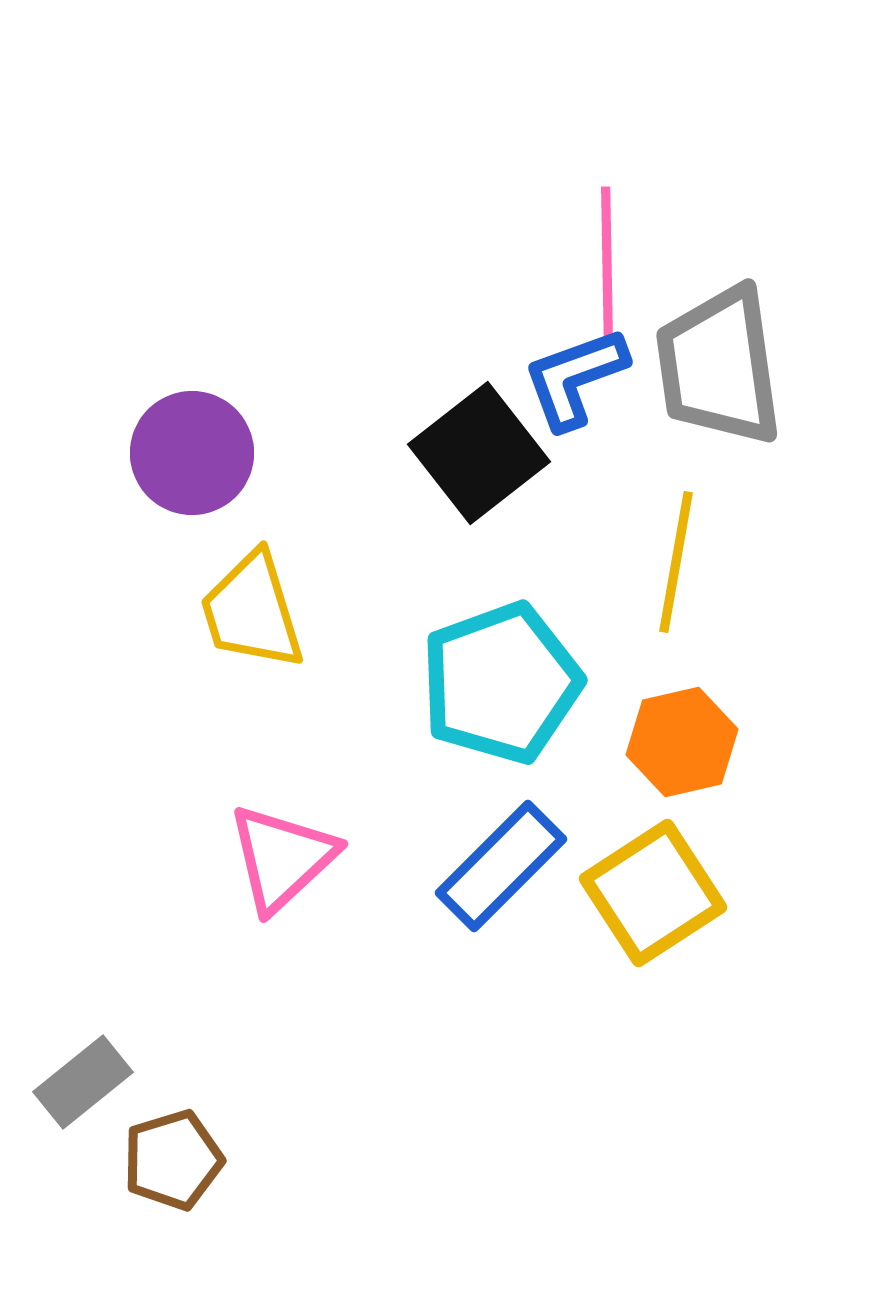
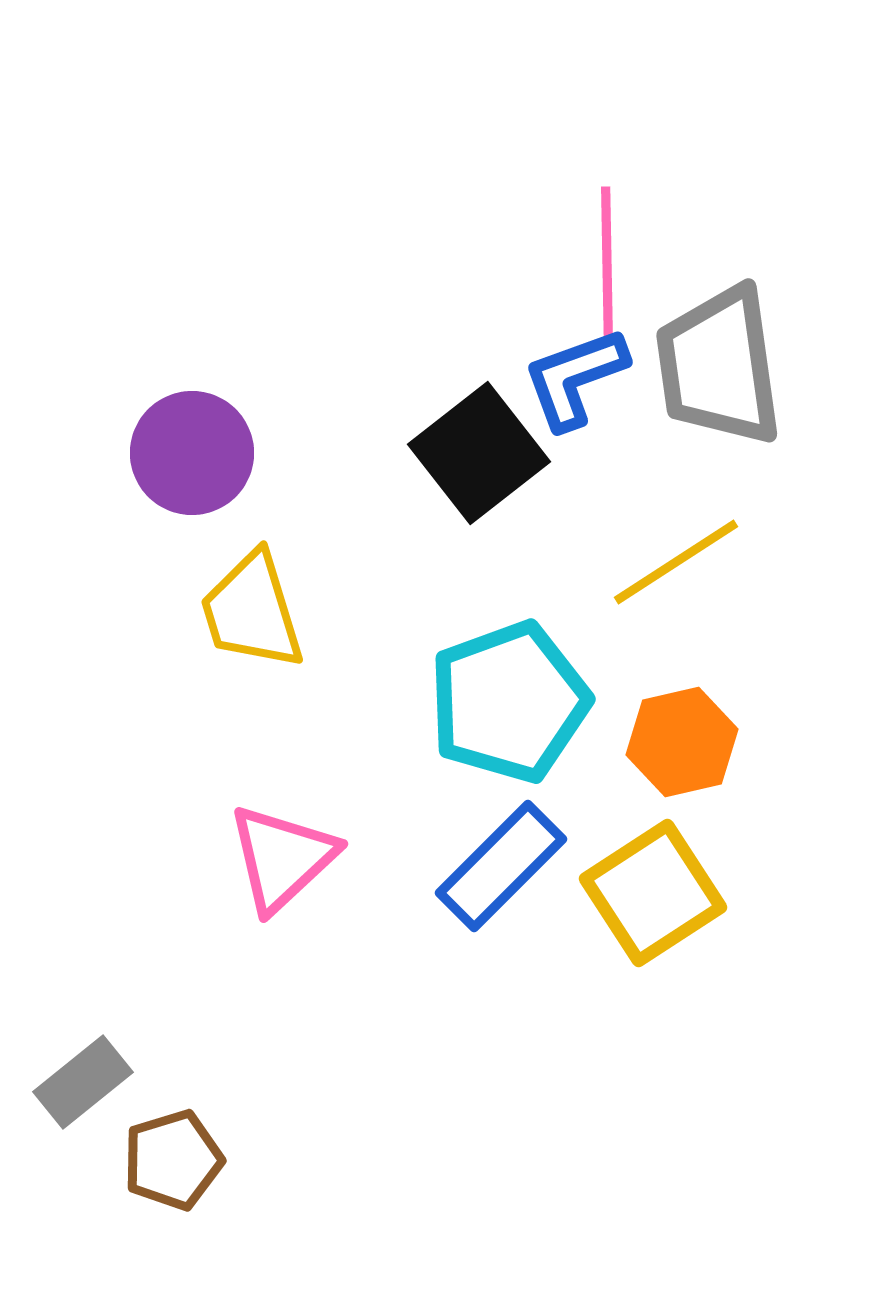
yellow line: rotated 47 degrees clockwise
cyan pentagon: moved 8 px right, 19 px down
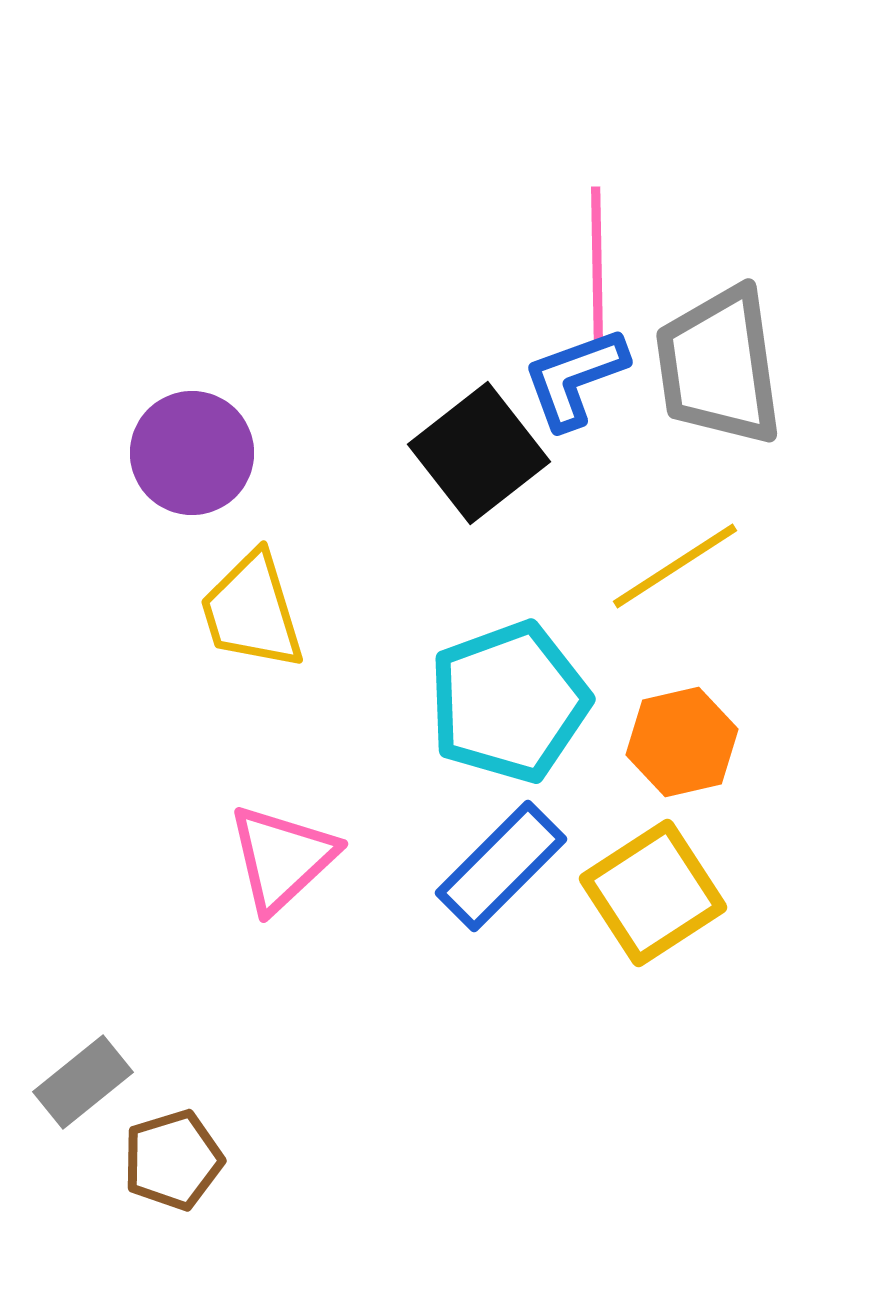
pink line: moved 10 px left
yellow line: moved 1 px left, 4 px down
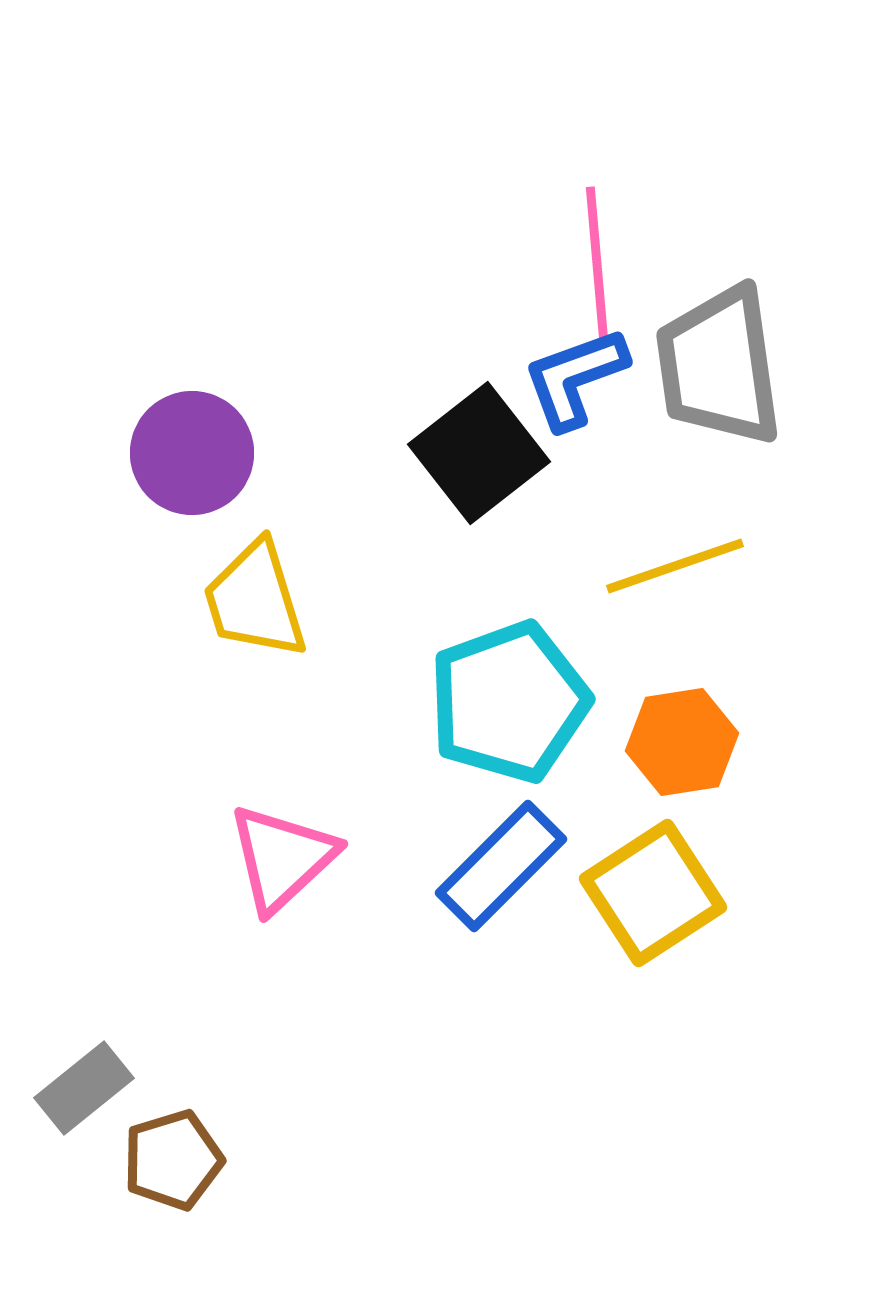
pink line: rotated 4 degrees counterclockwise
yellow line: rotated 14 degrees clockwise
yellow trapezoid: moved 3 px right, 11 px up
orange hexagon: rotated 4 degrees clockwise
gray rectangle: moved 1 px right, 6 px down
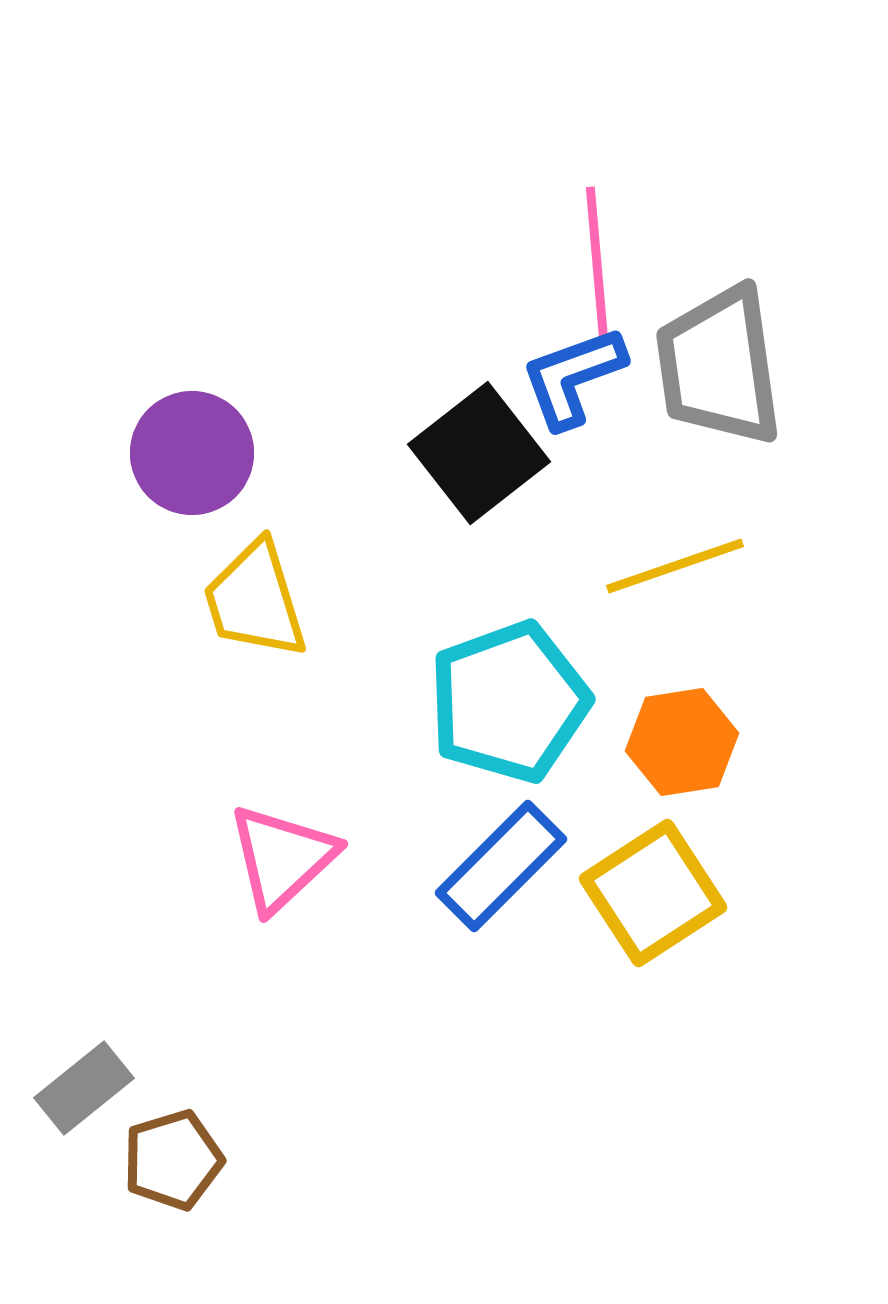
blue L-shape: moved 2 px left, 1 px up
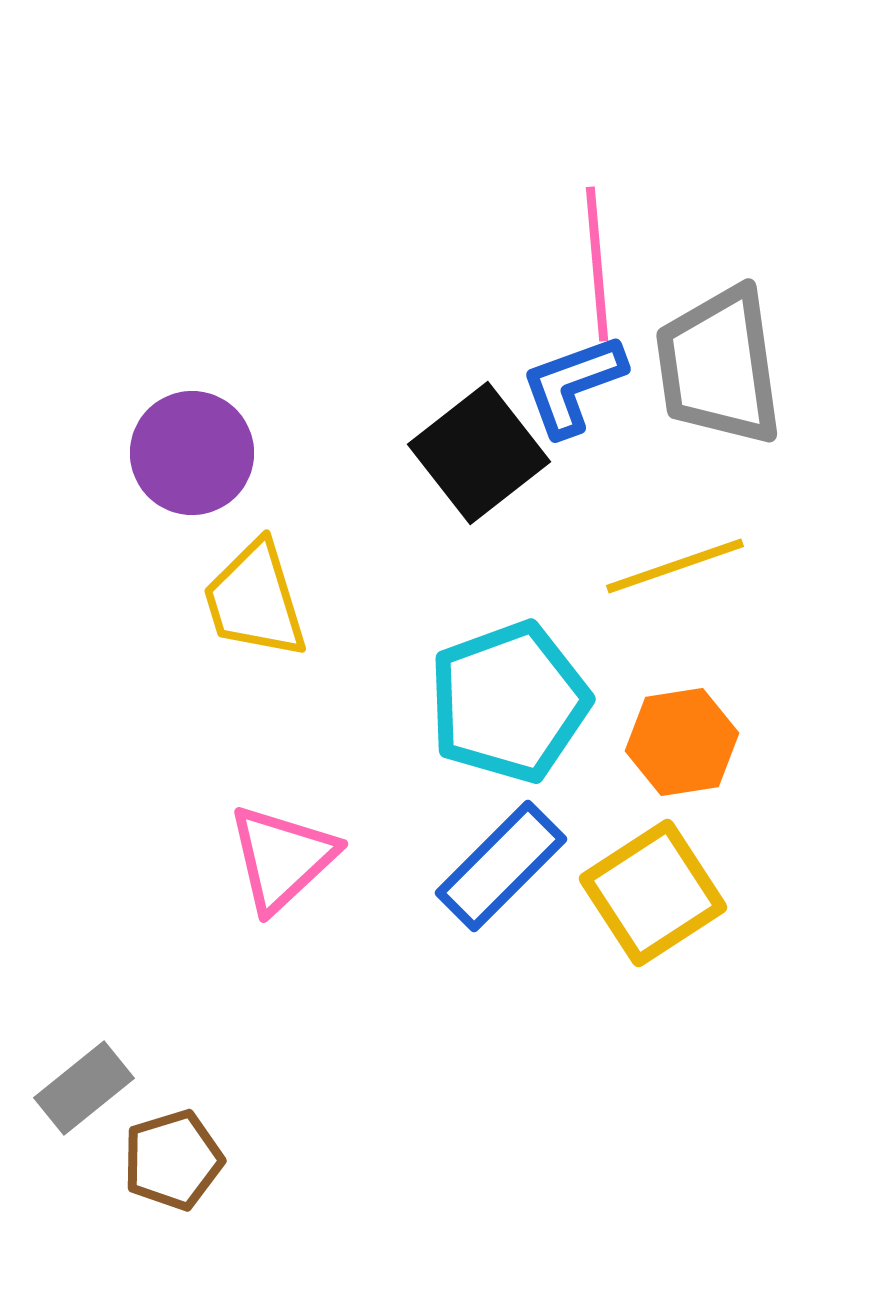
blue L-shape: moved 8 px down
